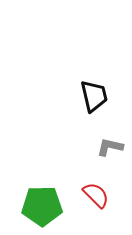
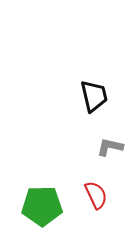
red semicircle: rotated 20 degrees clockwise
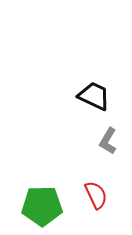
black trapezoid: rotated 52 degrees counterclockwise
gray L-shape: moved 2 px left, 6 px up; rotated 72 degrees counterclockwise
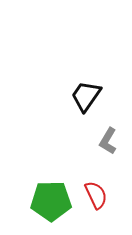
black trapezoid: moved 8 px left; rotated 80 degrees counterclockwise
green pentagon: moved 9 px right, 5 px up
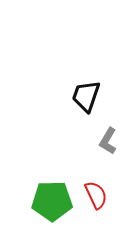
black trapezoid: rotated 16 degrees counterclockwise
green pentagon: moved 1 px right
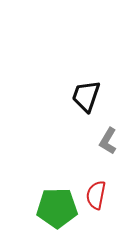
red semicircle: rotated 144 degrees counterclockwise
green pentagon: moved 5 px right, 7 px down
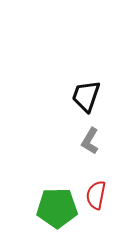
gray L-shape: moved 18 px left
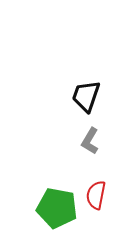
green pentagon: rotated 12 degrees clockwise
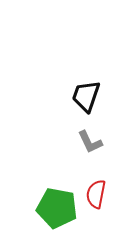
gray L-shape: moved 1 px down; rotated 56 degrees counterclockwise
red semicircle: moved 1 px up
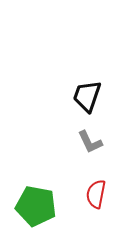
black trapezoid: moved 1 px right
green pentagon: moved 21 px left, 2 px up
